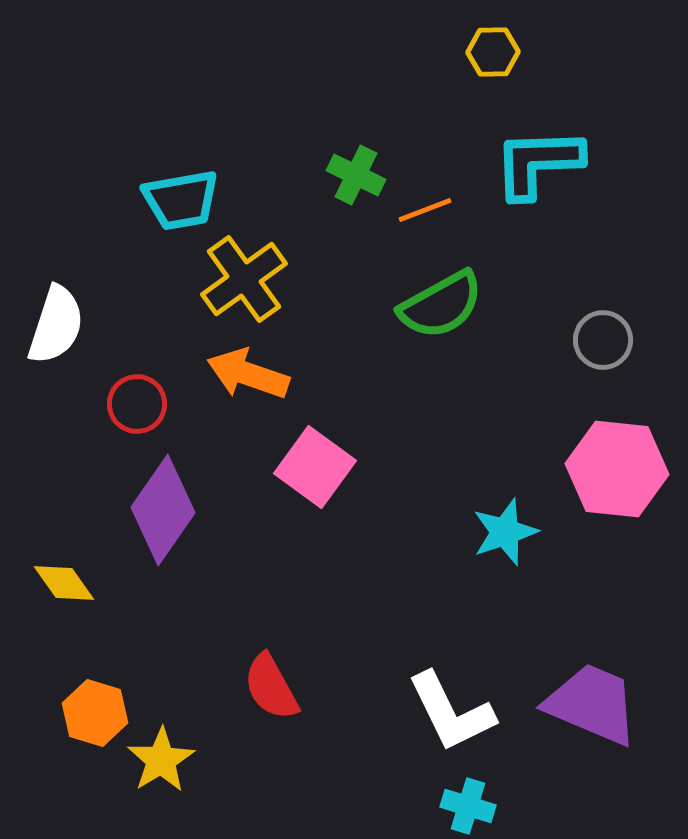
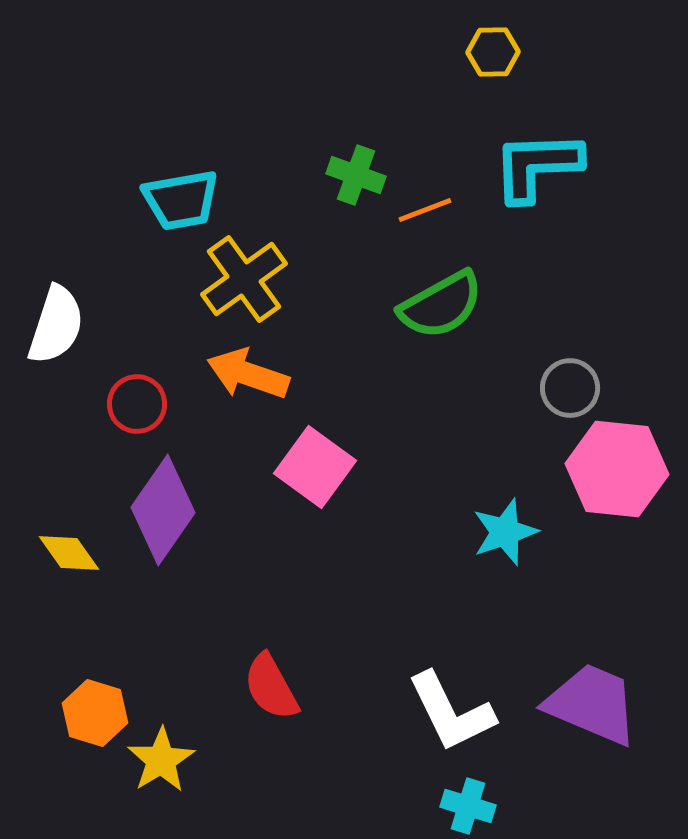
cyan L-shape: moved 1 px left, 3 px down
green cross: rotated 6 degrees counterclockwise
gray circle: moved 33 px left, 48 px down
yellow diamond: moved 5 px right, 30 px up
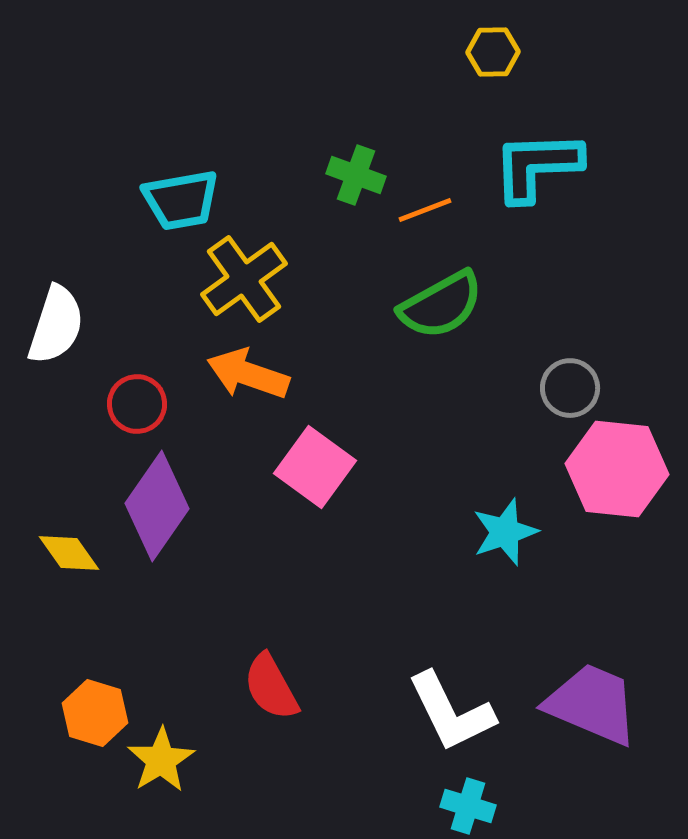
purple diamond: moved 6 px left, 4 px up
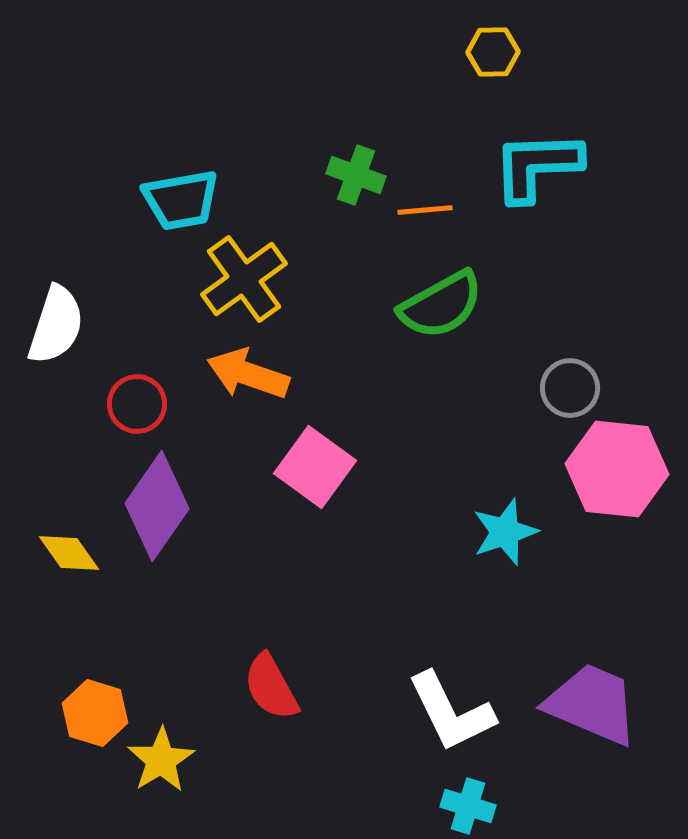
orange line: rotated 16 degrees clockwise
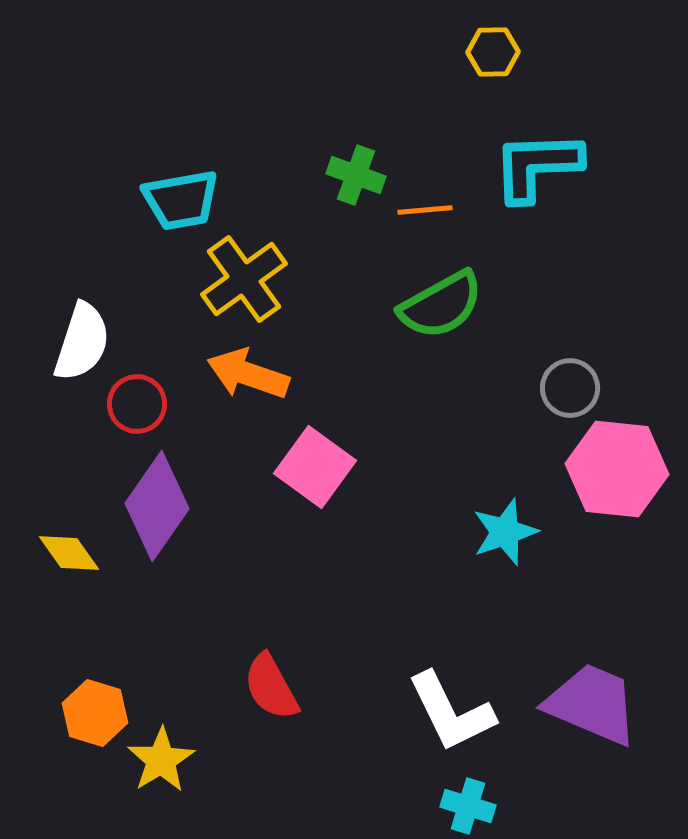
white semicircle: moved 26 px right, 17 px down
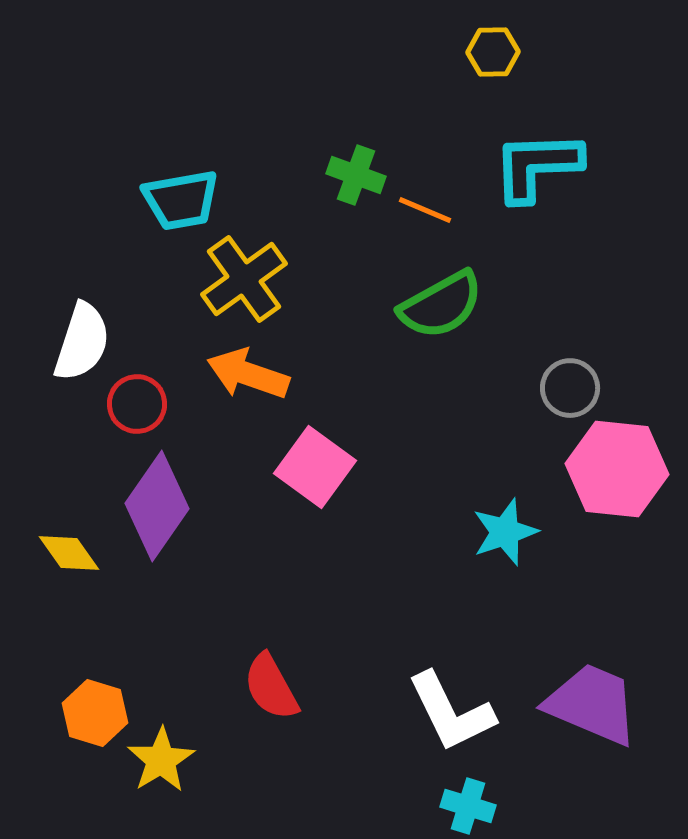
orange line: rotated 28 degrees clockwise
